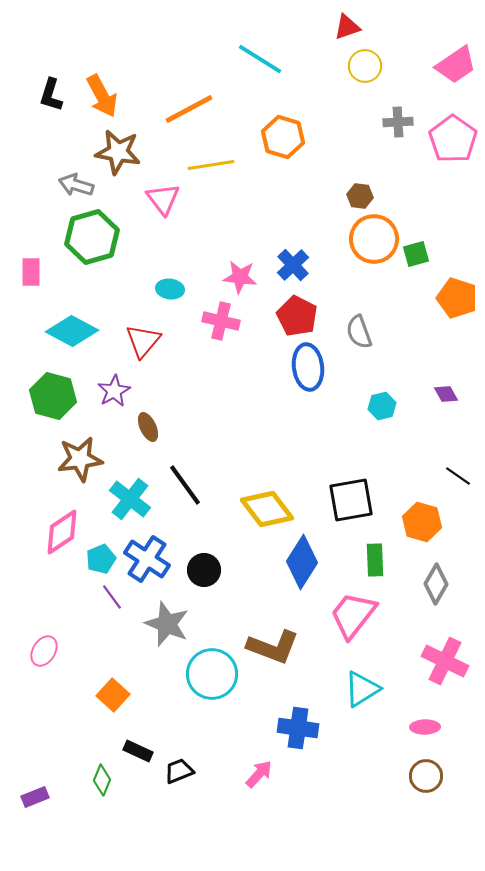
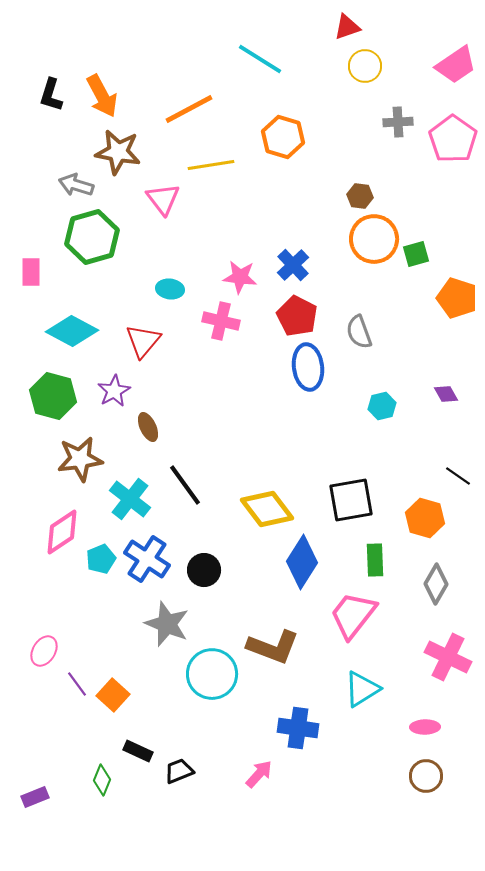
orange hexagon at (422, 522): moved 3 px right, 4 px up
purple line at (112, 597): moved 35 px left, 87 px down
pink cross at (445, 661): moved 3 px right, 4 px up
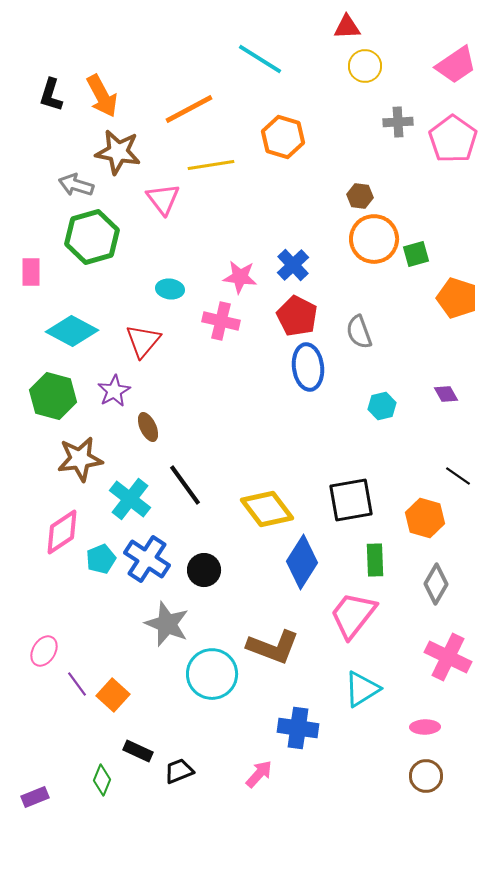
red triangle at (347, 27): rotated 16 degrees clockwise
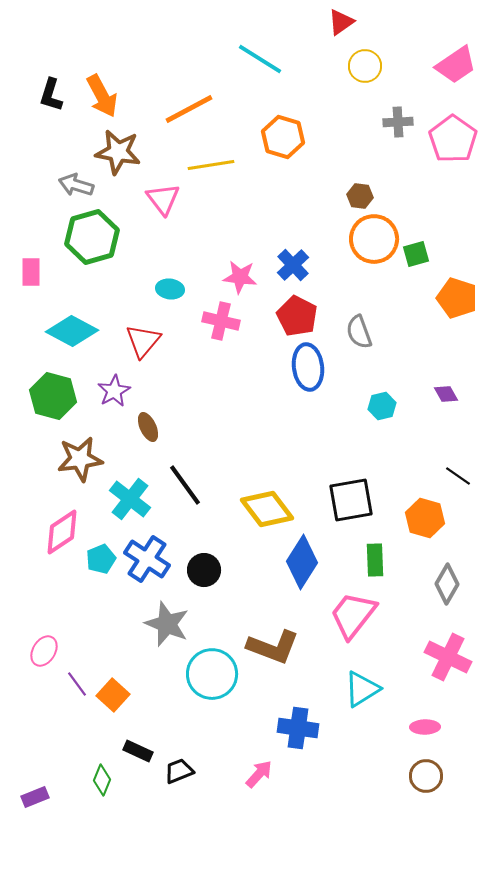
red triangle at (347, 27): moved 6 px left, 5 px up; rotated 32 degrees counterclockwise
gray diamond at (436, 584): moved 11 px right
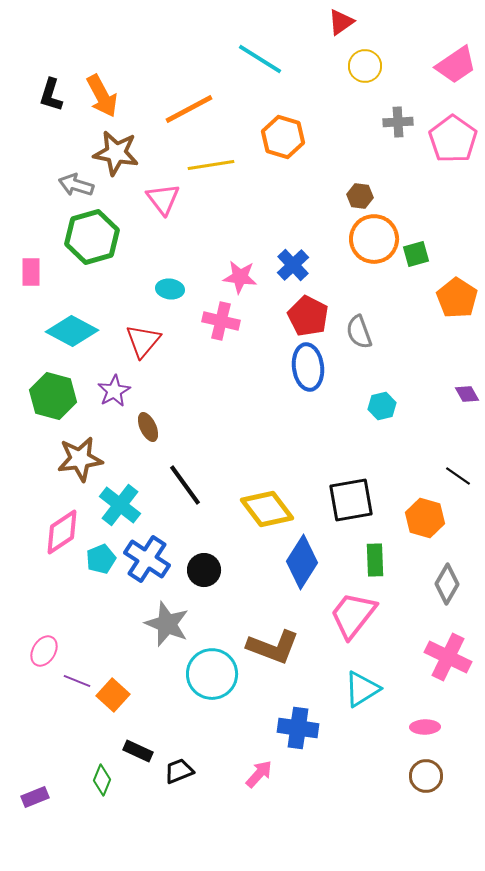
brown star at (118, 152): moved 2 px left, 1 px down
orange pentagon at (457, 298): rotated 15 degrees clockwise
red pentagon at (297, 316): moved 11 px right
purple diamond at (446, 394): moved 21 px right
cyan cross at (130, 499): moved 10 px left, 6 px down
purple line at (77, 684): moved 3 px up; rotated 32 degrees counterclockwise
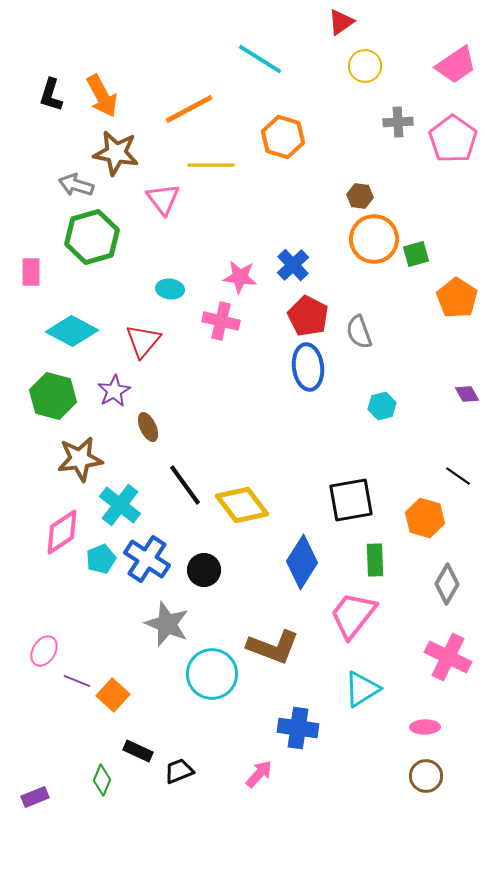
yellow line at (211, 165): rotated 9 degrees clockwise
yellow diamond at (267, 509): moved 25 px left, 4 px up
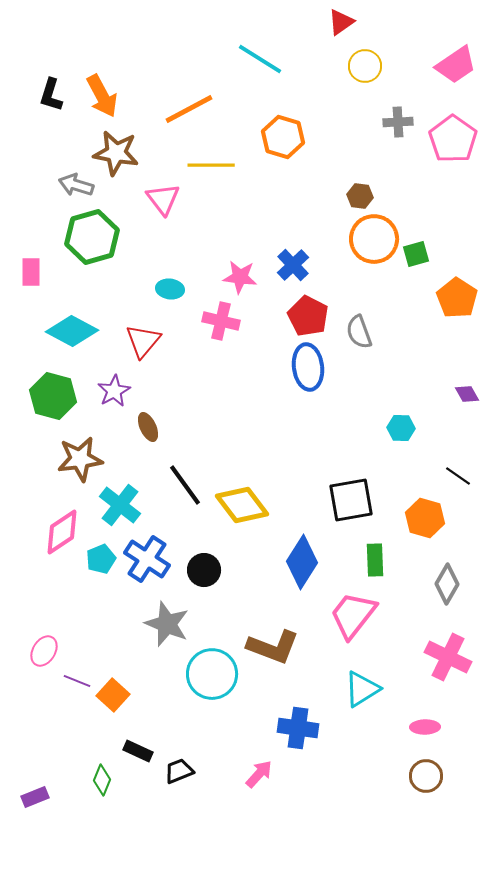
cyan hexagon at (382, 406): moved 19 px right, 22 px down; rotated 16 degrees clockwise
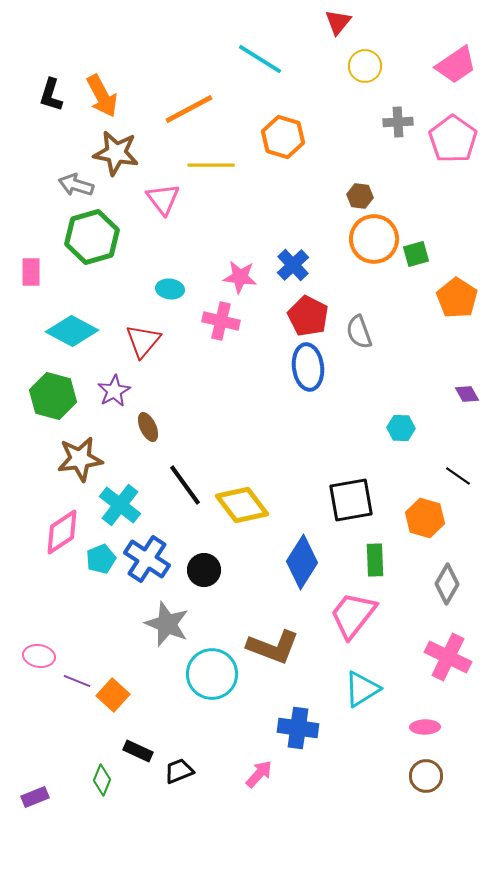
red triangle at (341, 22): moved 3 px left; rotated 16 degrees counterclockwise
pink ellipse at (44, 651): moved 5 px left, 5 px down; rotated 68 degrees clockwise
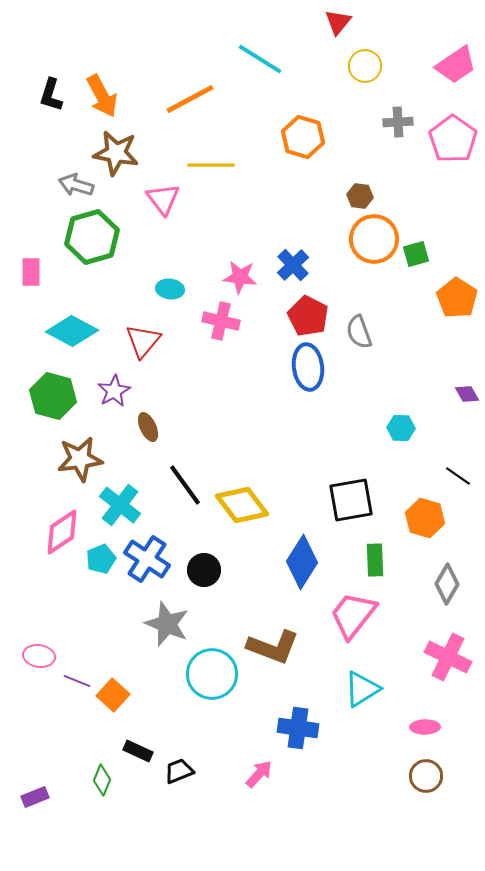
orange line at (189, 109): moved 1 px right, 10 px up
orange hexagon at (283, 137): moved 20 px right
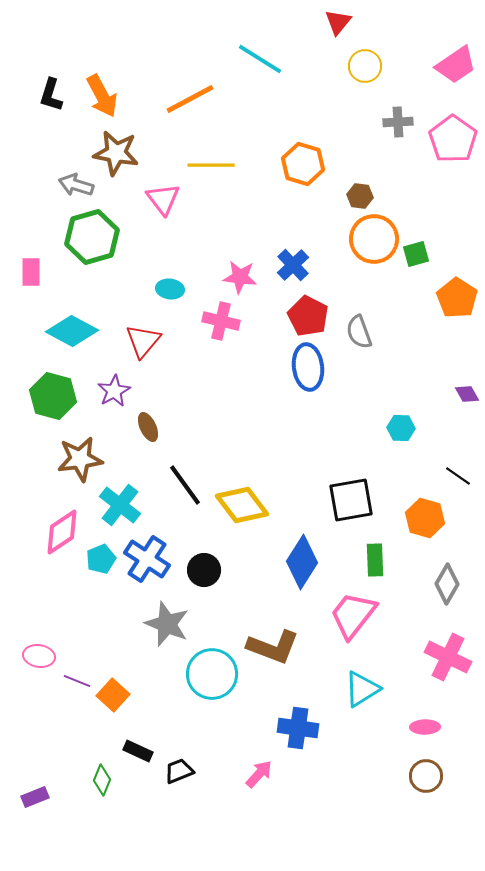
orange hexagon at (303, 137): moved 27 px down
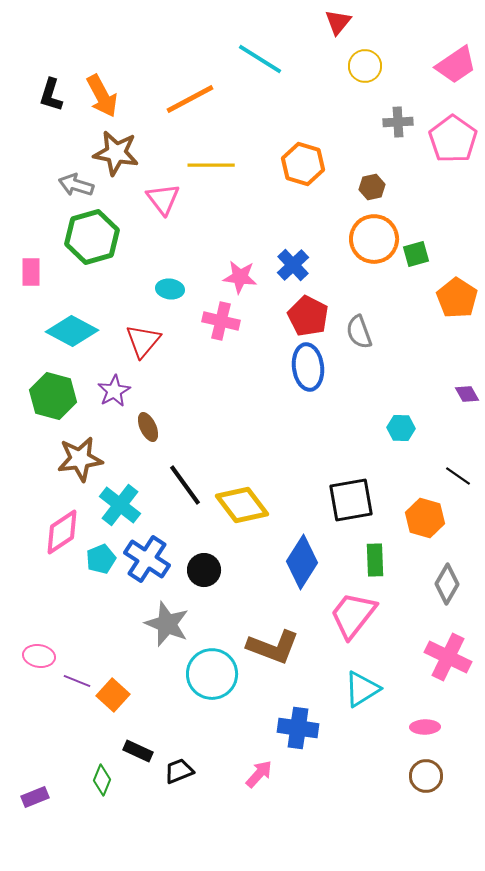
brown hexagon at (360, 196): moved 12 px right, 9 px up; rotated 20 degrees counterclockwise
